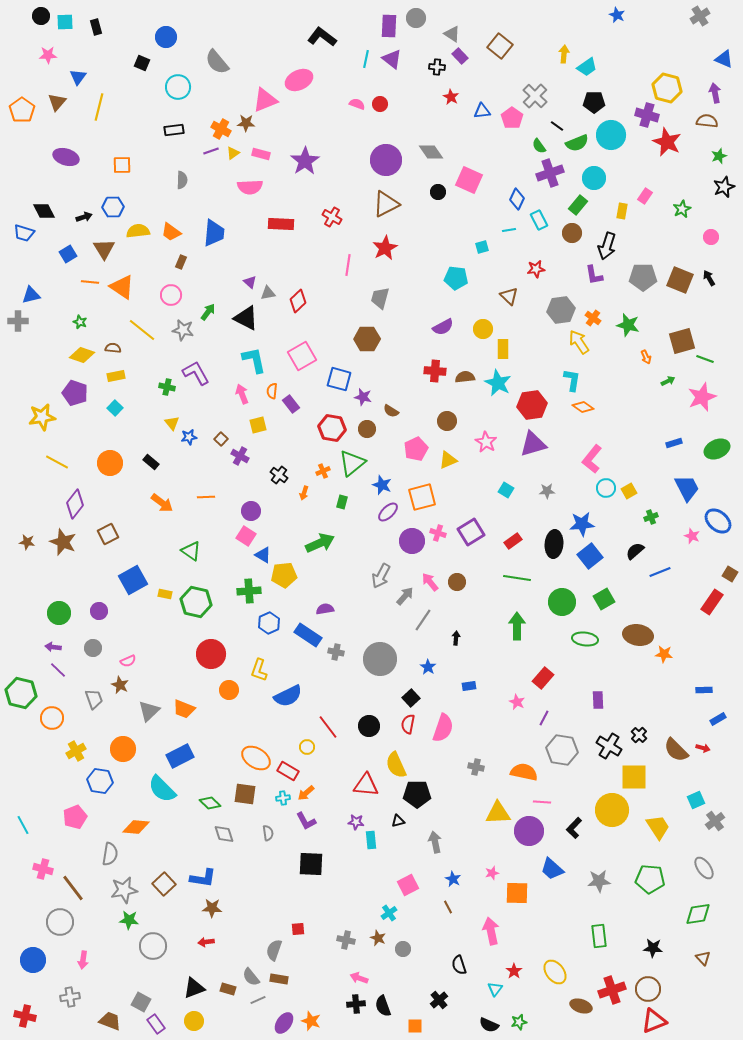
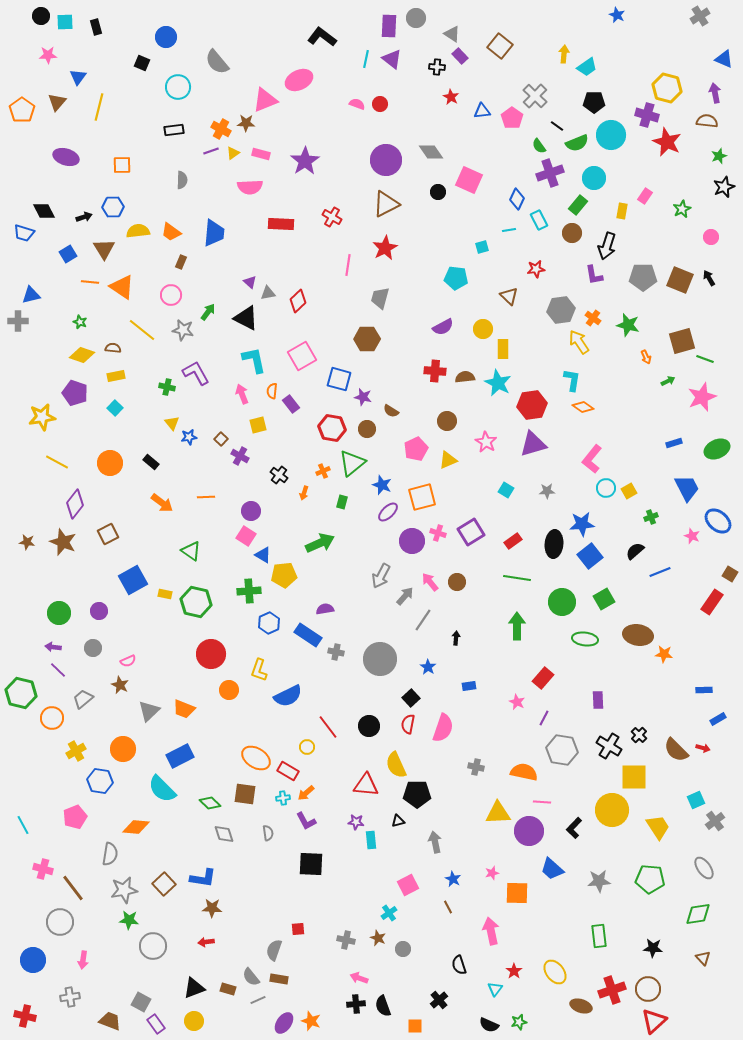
gray trapezoid at (94, 699): moved 11 px left; rotated 110 degrees counterclockwise
red triangle at (654, 1021): rotated 20 degrees counterclockwise
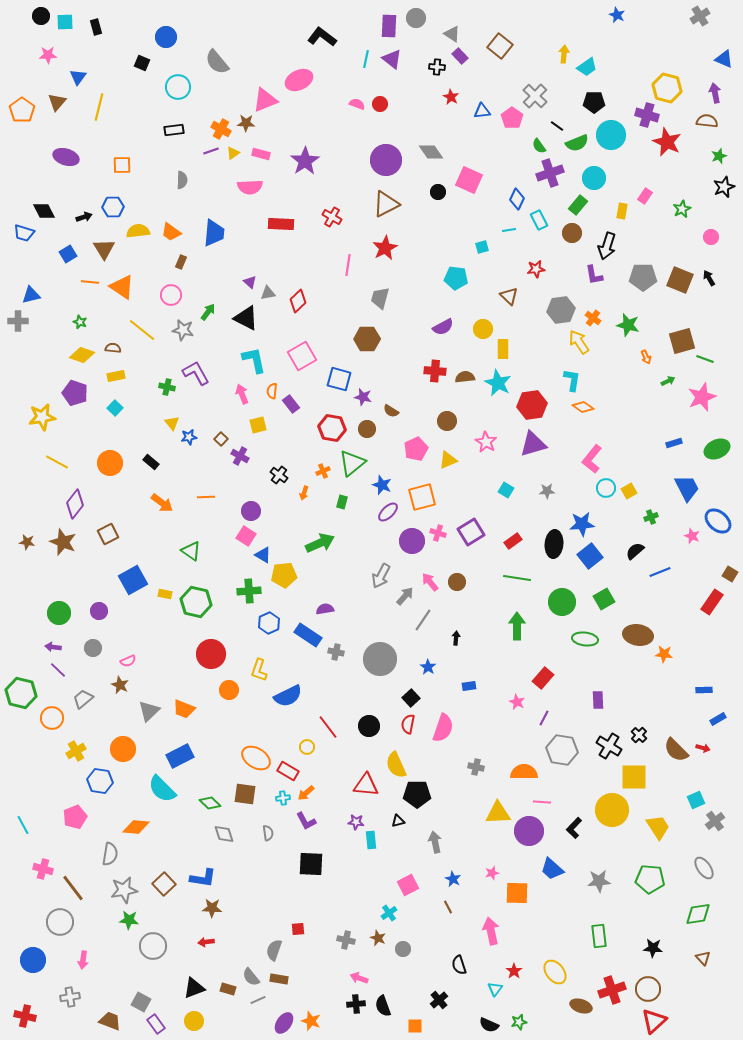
orange semicircle at (524, 772): rotated 12 degrees counterclockwise
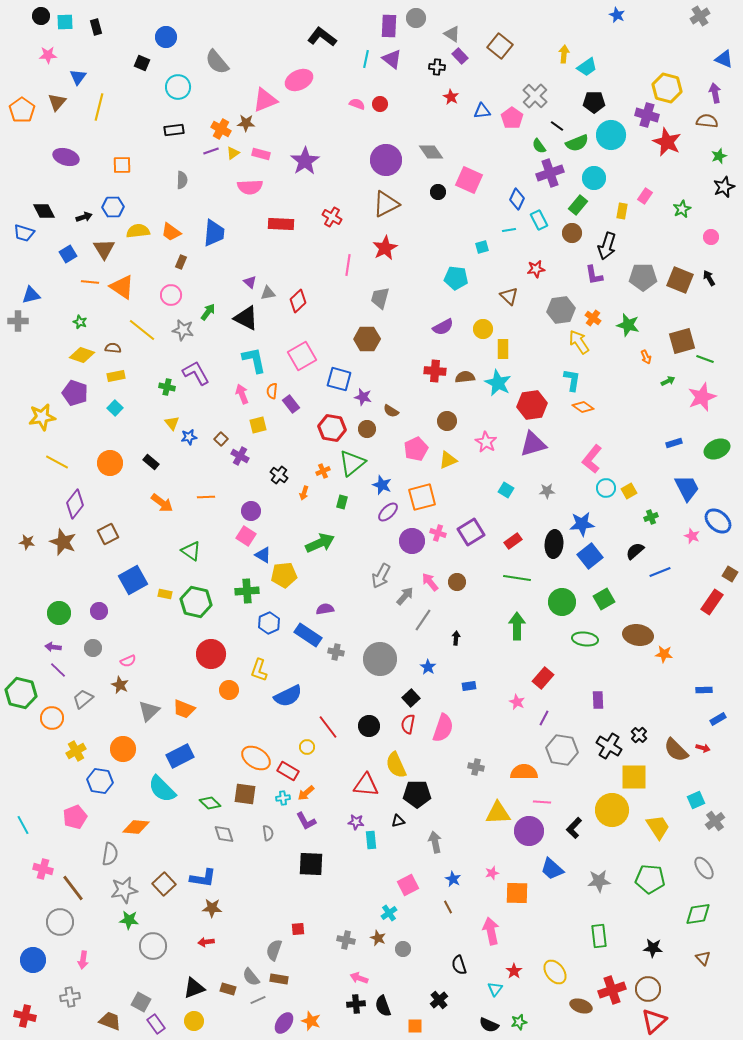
green cross at (249, 591): moved 2 px left
